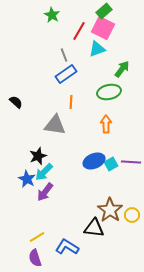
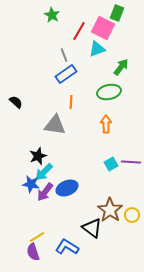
green rectangle: moved 13 px right, 2 px down; rotated 28 degrees counterclockwise
green arrow: moved 1 px left, 2 px up
blue ellipse: moved 27 px left, 27 px down
blue star: moved 4 px right, 5 px down; rotated 18 degrees counterclockwise
black triangle: moved 2 px left; rotated 30 degrees clockwise
purple semicircle: moved 2 px left, 6 px up
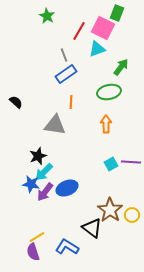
green star: moved 5 px left, 1 px down
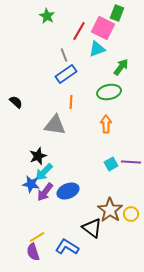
blue ellipse: moved 1 px right, 3 px down
yellow circle: moved 1 px left, 1 px up
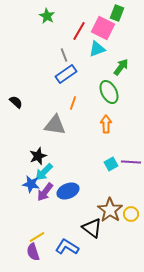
green ellipse: rotated 75 degrees clockwise
orange line: moved 2 px right, 1 px down; rotated 16 degrees clockwise
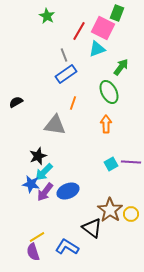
black semicircle: rotated 72 degrees counterclockwise
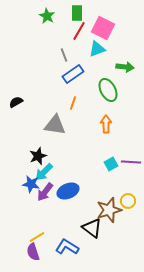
green rectangle: moved 40 px left; rotated 21 degrees counterclockwise
green arrow: moved 4 px right; rotated 60 degrees clockwise
blue rectangle: moved 7 px right
green ellipse: moved 1 px left, 2 px up
brown star: moved 1 px left; rotated 20 degrees clockwise
yellow circle: moved 3 px left, 13 px up
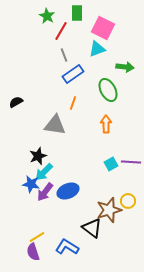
red line: moved 18 px left
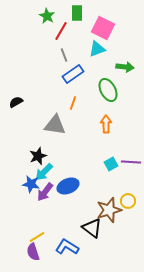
blue ellipse: moved 5 px up
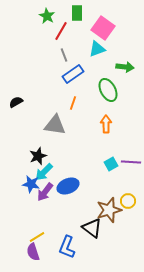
pink square: rotated 10 degrees clockwise
blue L-shape: rotated 100 degrees counterclockwise
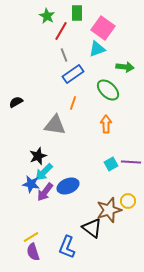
green ellipse: rotated 20 degrees counterclockwise
yellow line: moved 6 px left
